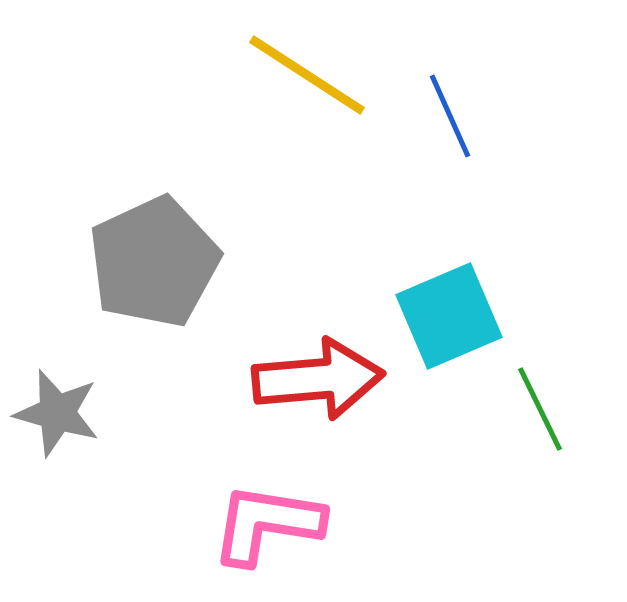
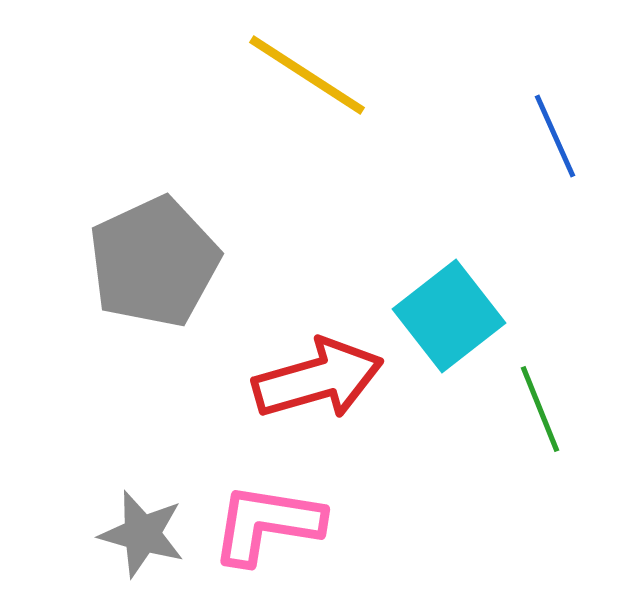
blue line: moved 105 px right, 20 px down
cyan square: rotated 15 degrees counterclockwise
red arrow: rotated 11 degrees counterclockwise
green line: rotated 4 degrees clockwise
gray star: moved 85 px right, 121 px down
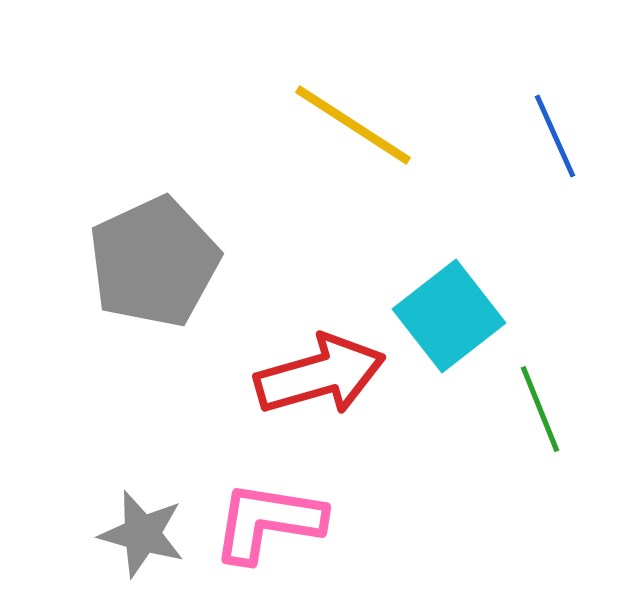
yellow line: moved 46 px right, 50 px down
red arrow: moved 2 px right, 4 px up
pink L-shape: moved 1 px right, 2 px up
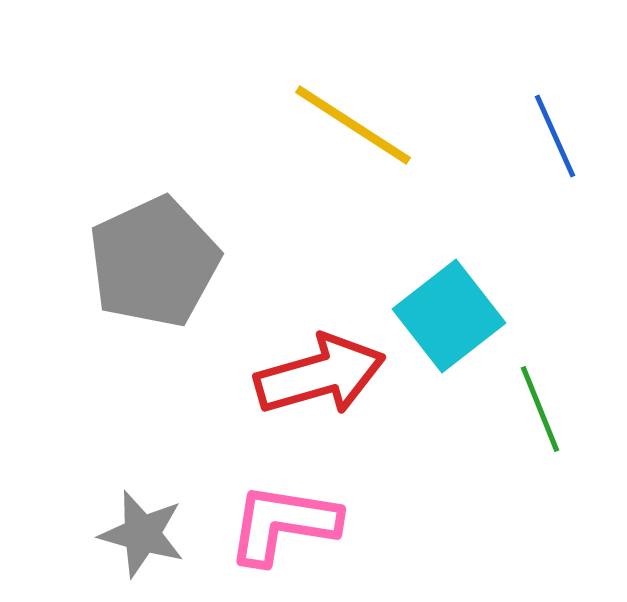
pink L-shape: moved 15 px right, 2 px down
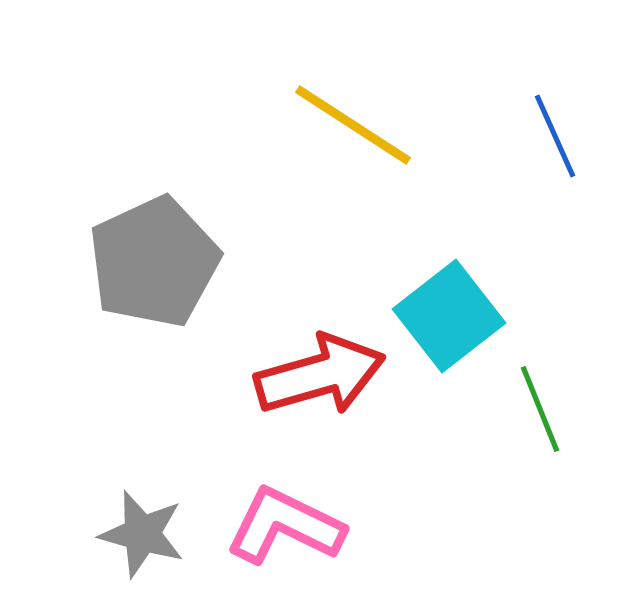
pink L-shape: moved 2 px right, 2 px down; rotated 17 degrees clockwise
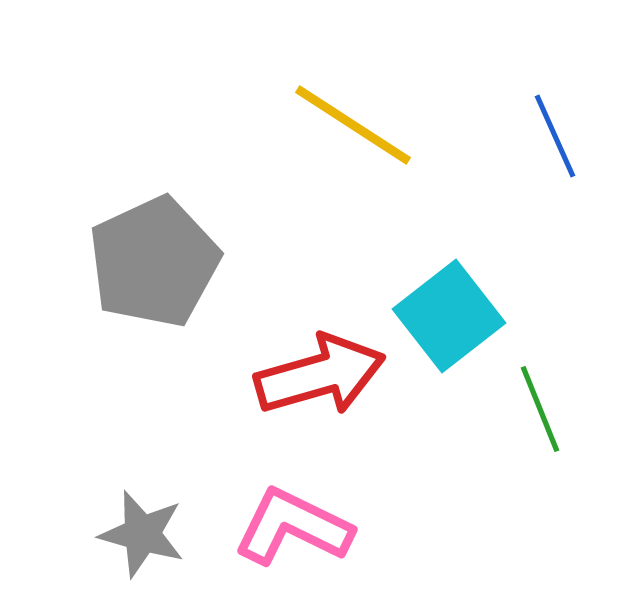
pink L-shape: moved 8 px right, 1 px down
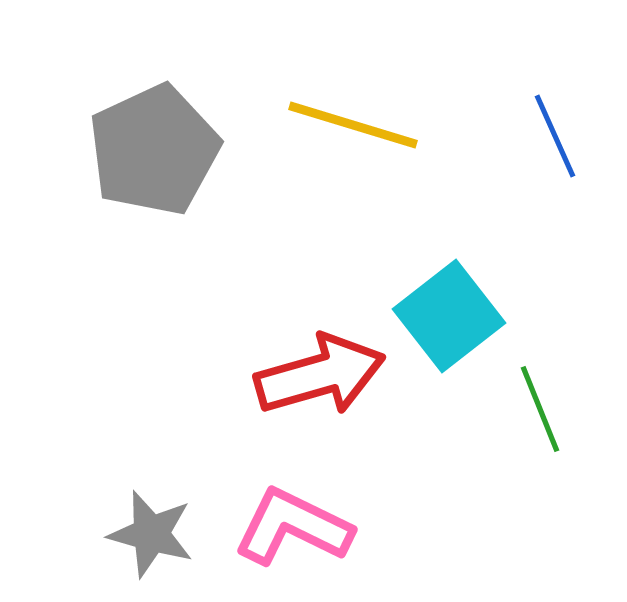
yellow line: rotated 16 degrees counterclockwise
gray pentagon: moved 112 px up
gray star: moved 9 px right
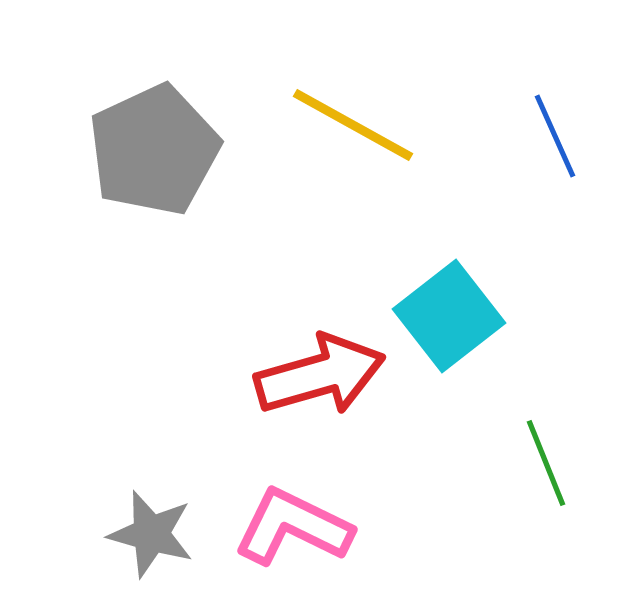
yellow line: rotated 12 degrees clockwise
green line: moved 6 px right, 54 px down
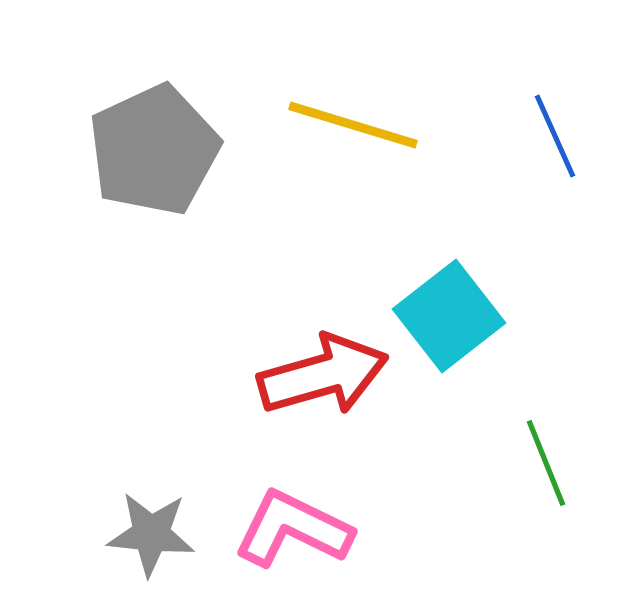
yellow line: rotated 12 degrees counterclockwise
red arrow: moved 3 px right
pink L-shape: moved 2 px down
gray star: rotated 10 degrees counterclockwise
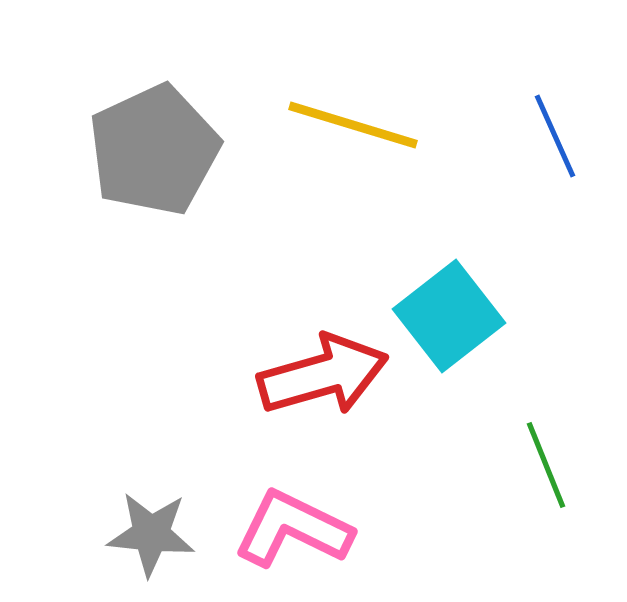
green line: moved 2 px down
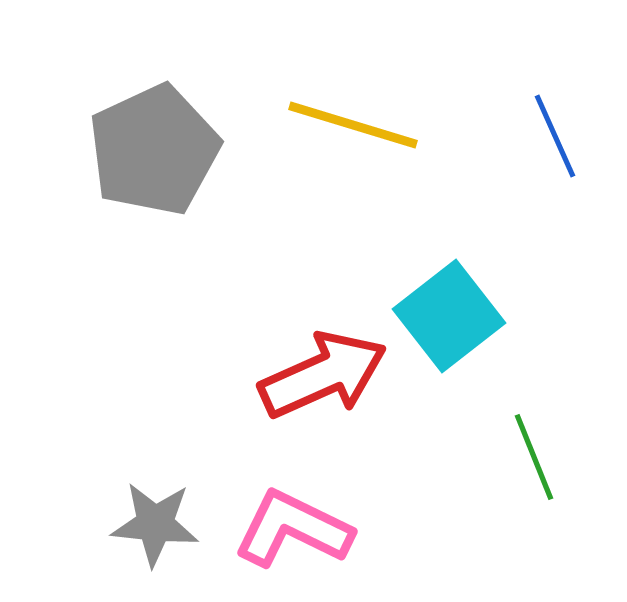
red arrow: rotated 8 degrees counterclockwise
green line: moved 12 px left, 8 px up
gray star: moved 4 px right, 10 px up
